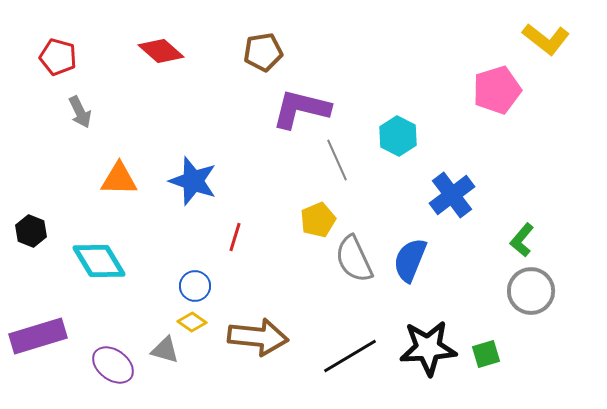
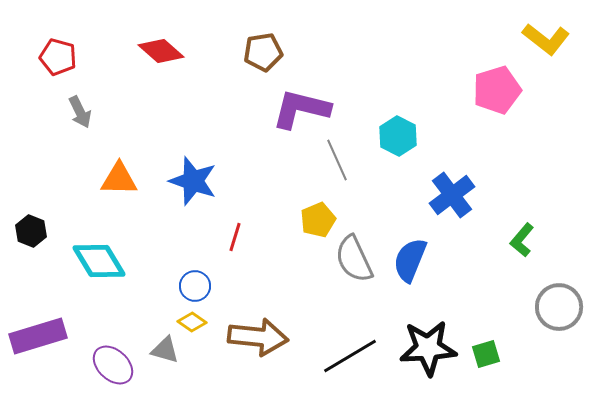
gray circle: moved 28 px right, 16 px down
purple ellipse: rotated 6 degrees clockwise
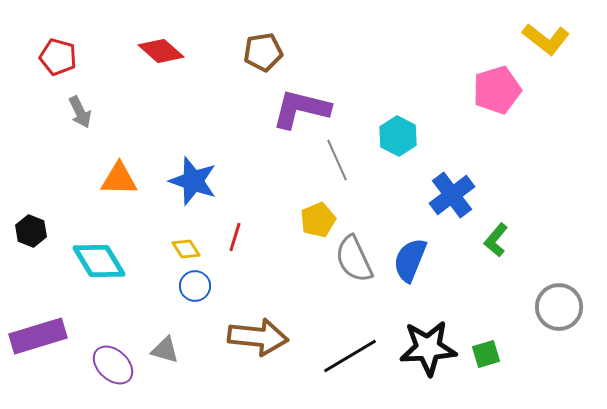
green L-shape: moved 26 px left
yellow diamond: moved 6 px left, 73 px up; rotated 24 degrees clockwise
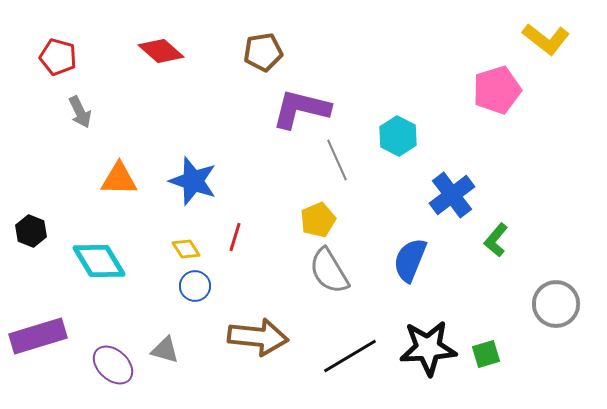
gray semicircle: moved 25 px left, 12 px down; rotated 6 degrees counterclockwise
gray circle: moved 3 px left, 3 px up
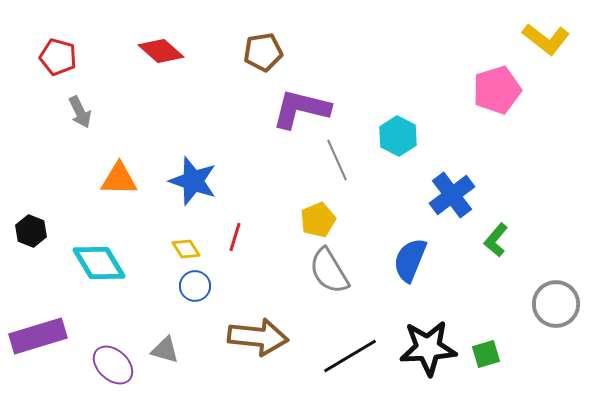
cyan diamond: moved 2 px down
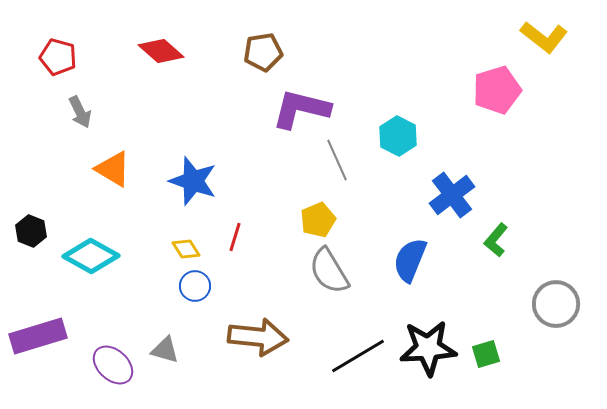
yellow L-shape: moved 2 px left, 2 px up
orange triangle: moved 6 px left, 10 px up; rotated 30 degrees clockwise
cyan diamond: moved 8 px left, 7 px up; rotated 30 degrees counterclockwise
black line: moved 8 px right
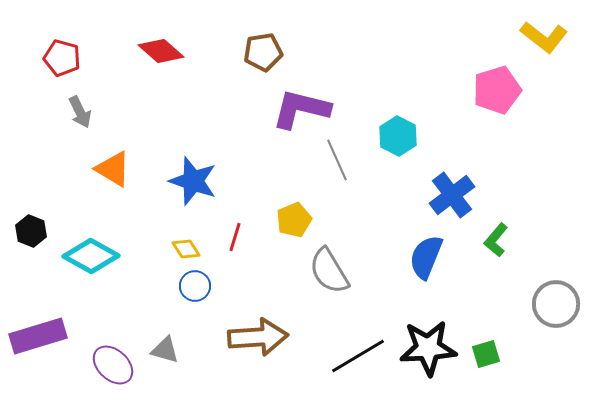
red pentagon: moved 4 px right, 1 px down
yellow pentagon: moved 24 px left
blue semicircle: moved 16 px right, 3 px up
brown arrow: rotated 10 degrees counterclockwise
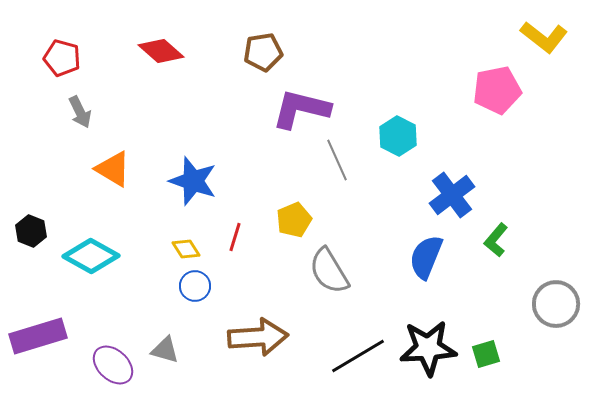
pink pentagon: rotated 6 degrees clockwise
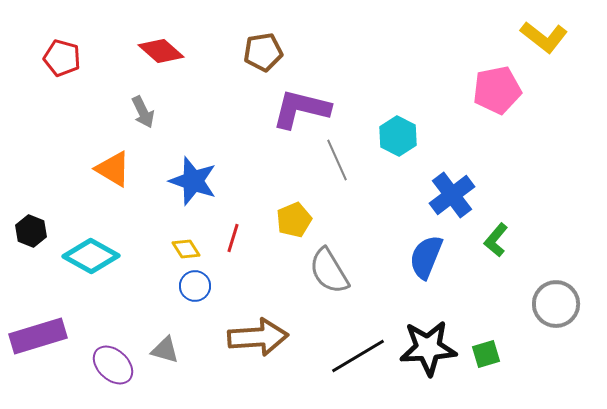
gray arrow: moved 63 px right
red line: moved 2 px left, 1 px down
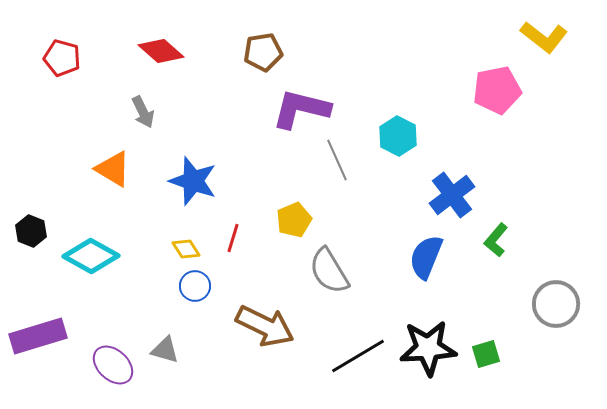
brown arrow: moved 7 px right, 11 px up; rotated 30 degrees clockwise
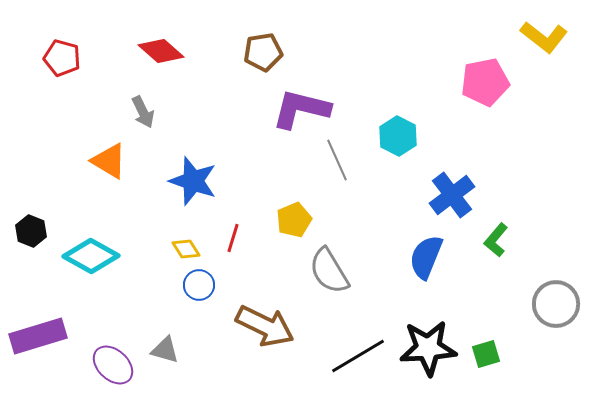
pink pentagon: moved 12 px left, 8 px up
orange triangle: moved 4 px left, 8 px up
blue circle: moved 4 px right, 1 px up
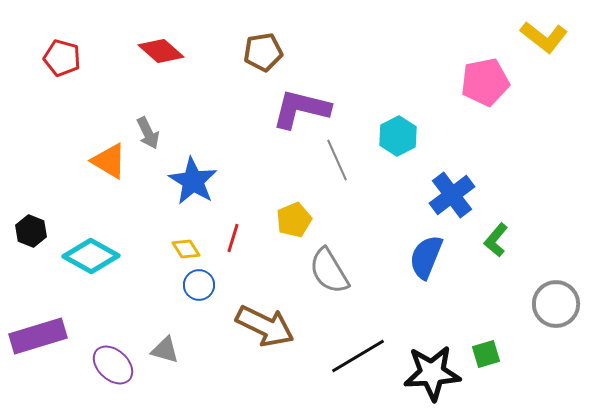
gray arrow: moved 5 px right, 21 px down
cyan hexagon: rotated 6 degrees clockwise
blue star: rotated 12 degrees clockwise
black star: moved 4 px right, 25 px down
